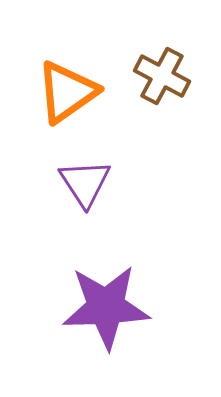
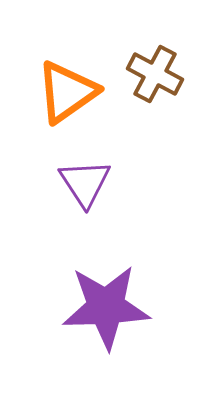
brown cross: moved 7 px left, 2 px up
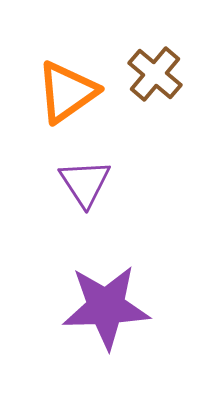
brown cross: rotated 12 degrees clockwise
